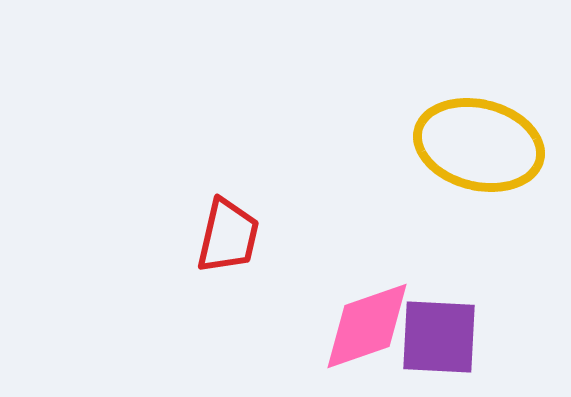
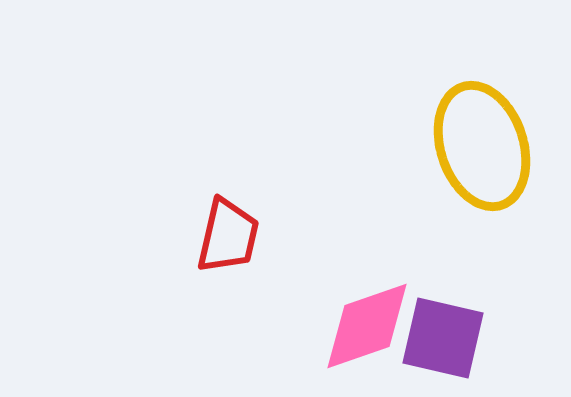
yellow ellipse: moved 3 px right, 1 px down; rotated 58 degrees clockwise
purple square: moved 4 px right, 1 px down; rotated 10 degrees clockwise
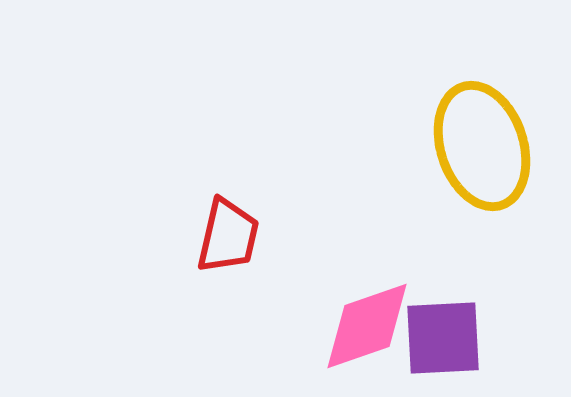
purple square: rotated 16 degrees counterclockwise
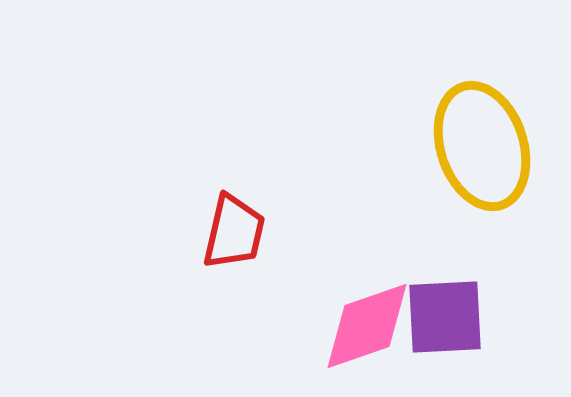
red trapezoid: moved 6 px right, 4 px up
purple square: moved 2 px right, 21 px up
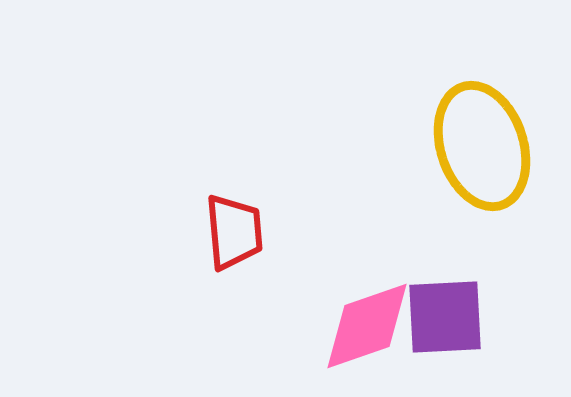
red trapezoid: rotated 18 degrees counterclockwise
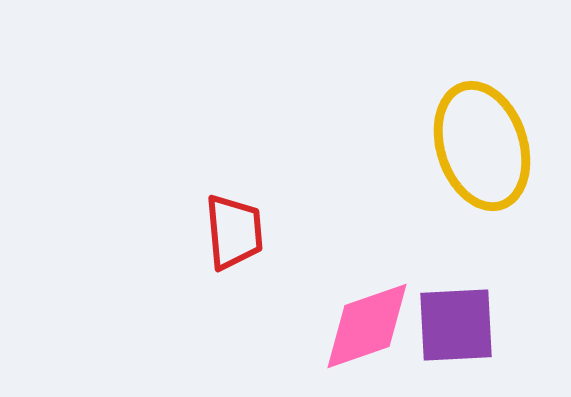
purple square: moved 11 px right, 8 px down
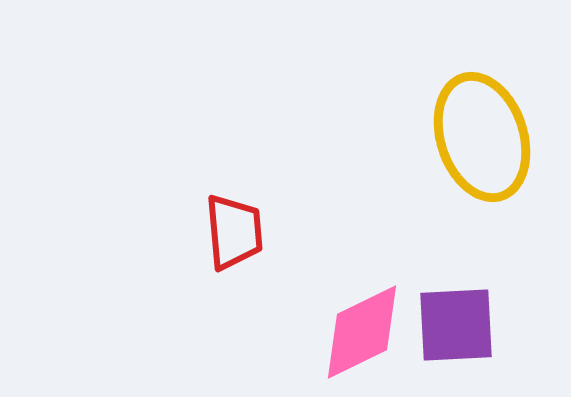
yellow ellipse: moved 9 px up
pink diamond: moved 5 px left, 6 px down; rotated 7 degrees counterclockwise
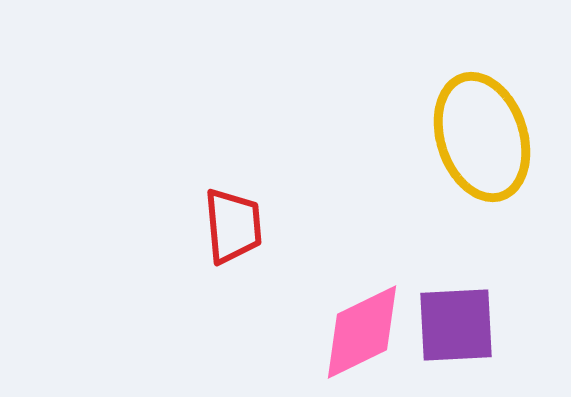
red trapezoid: moved 1 px left, 6 px up
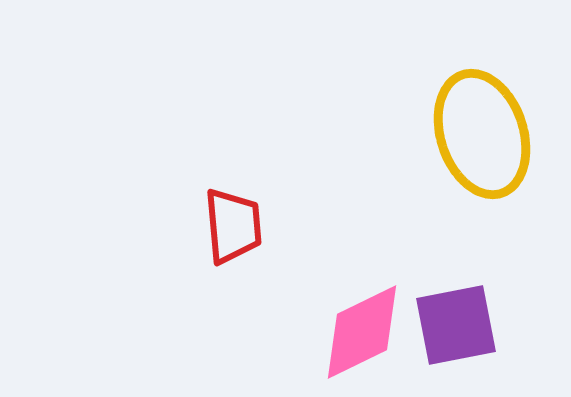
yellow ellipse: moved 3 px up
purple square: rotated 8 degrees counterclockwise
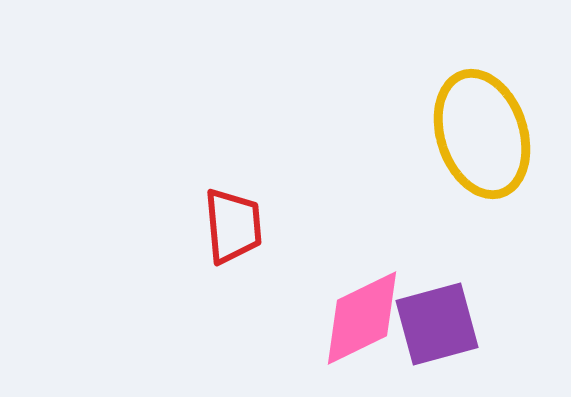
purple square: moved 19 px left, 1 px up; rotated 4 degrees counterclockwise
pink diamond: moved 14 px up
